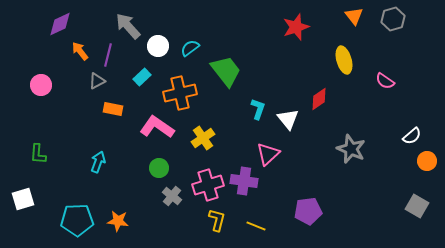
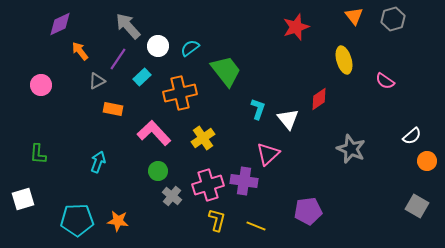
purple line: moved 10 px right, 4 px down; rotated 20 degrees clockwise
pink L-shape: moved 3 px left, 6 px down; rotated 12 degrees clockwise
green circle: moved 1 px left, 3 px down
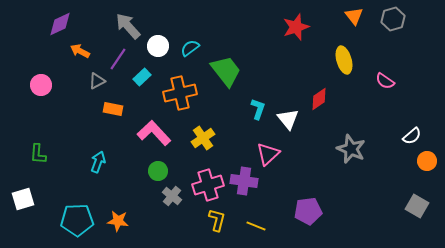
orange arrow: rotated 24 degrees counterclockwise
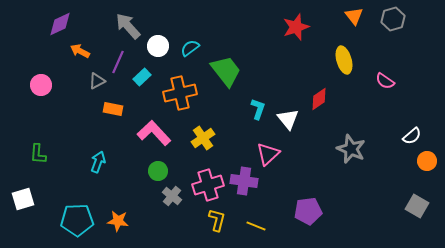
purple line: moved 3 px down; rotated 10 degrees counterclockwise
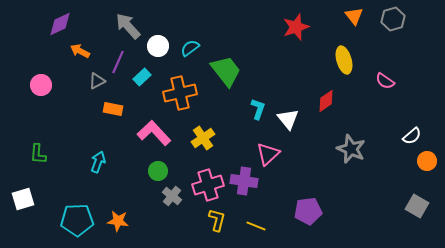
red diamond: moved 7 px right, 2 px down
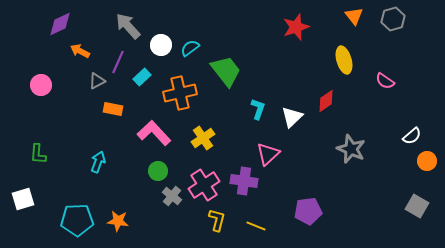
white circle: moved 3 px right, 1 px up
white triangle: moved 4 px right, 2 px up; rotated 25 degrees clockwise
pink cross: moved 4 px left; rotated 16 degrees counterclockwise
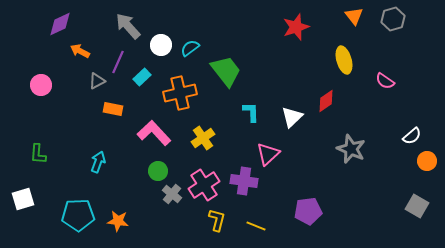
cyan L-shape: moved 7 px left, 3 px down; rotated 20 degrees counterclockwise
gray cross: moved 2 px up
cyan pentagon: moved 1 px right, 5 px up
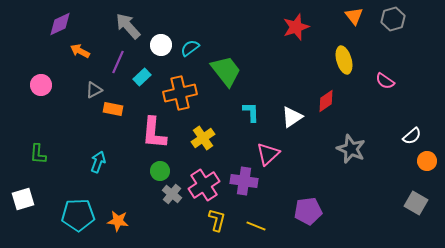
gray triangle: moved 3 px left, 9 px down
white triangle: rotated 10 degrees clockwise
pink L-shape: rotated 132 degrees counterclockwise
green circle: moved 2 px right
gray square: moved 1 px left, 3 px up
